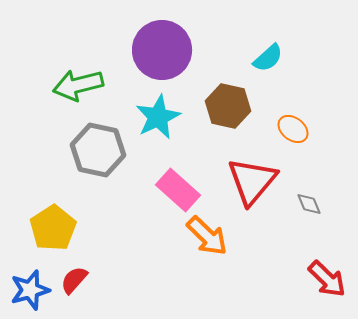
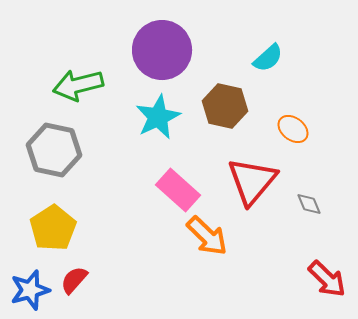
brown hexagon: moved 3 px left
gray hexagon: moved 44 px left
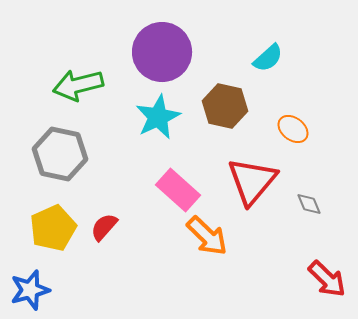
purple circle: moved 2 px down
gray hexagon: moved 6 px right, 4 px down
yellow pentagon: rotated 9 degrees clockwise
red semicircle: moved 30 px right, 53 px up
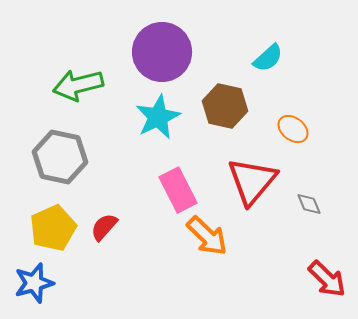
gray hexagon: moved 3 px down
pink rectangle: rotated 21 degrees clockwise
blue star: moved 4 px right, 7 px up
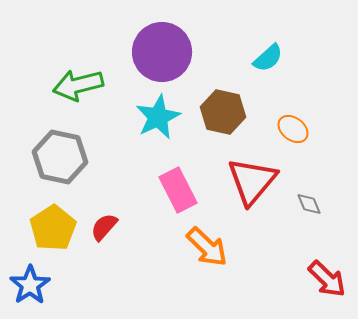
brown hexagon: moved 2 px left, 6 px down
yellow pentagon: rotated 9 degrees counterclockwise
orange arrow: moved 11 px down
blue star: moved 4 px left, 2 px down; rotated 18 degrees counterclockwise
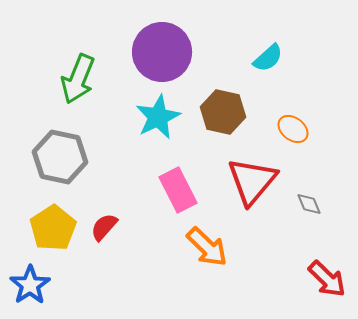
green arrow: moved 6 px up; rotated 54 degrees counterclockwise
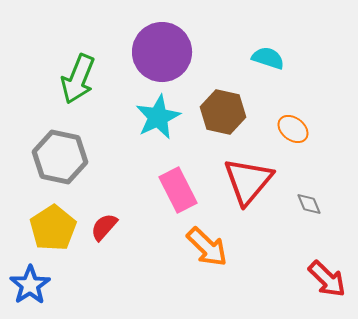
cyan semicircle: rotated 120 degrees counterclockwise
red triangle: moved 4 px left
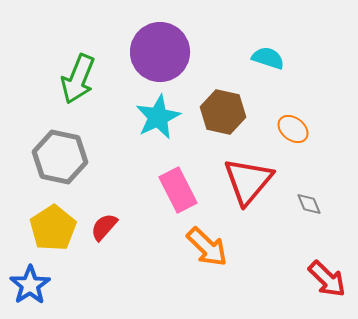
purple circle: moved 2 px left
